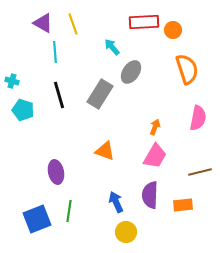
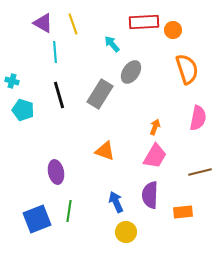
cyan arrow: moved 3 px up
orange rectangle: moved 7 px down
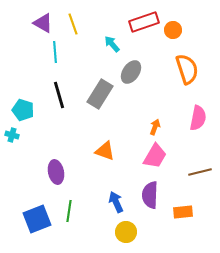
red rectangle: rotated 16 degrees counterclockwise
cyan cross: moved 54 px down
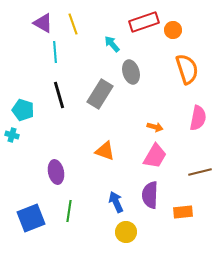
gray ellipse: rotated 50 degrees counterclockwise
orange arrow: rotated 84 degrees clockwise
blue square: moved 6 px left, 1 px up
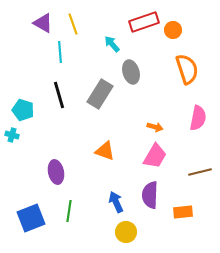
cyan line: moved 5 px right
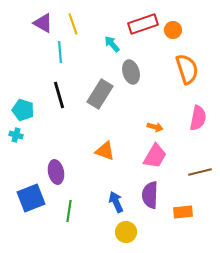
red rectangle: moved 1 px left, 2 px down
cyan cross: moved 4 px right
blue square: moved 20 px up
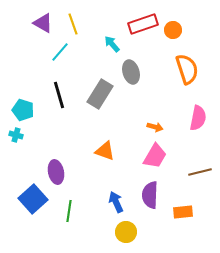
cyan line: rotated 45 degrees clockwise
blue square: moved 2 px right, 1 px down; rotated 20 degrees counterclockwise
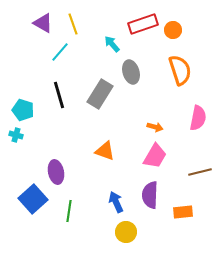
orange semicircle: moved 7 px left, 1 px down
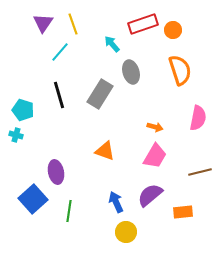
purple triangle: rotated 35 degrees clockwise
purple semicircle: rotated 48 degrees clockwise
